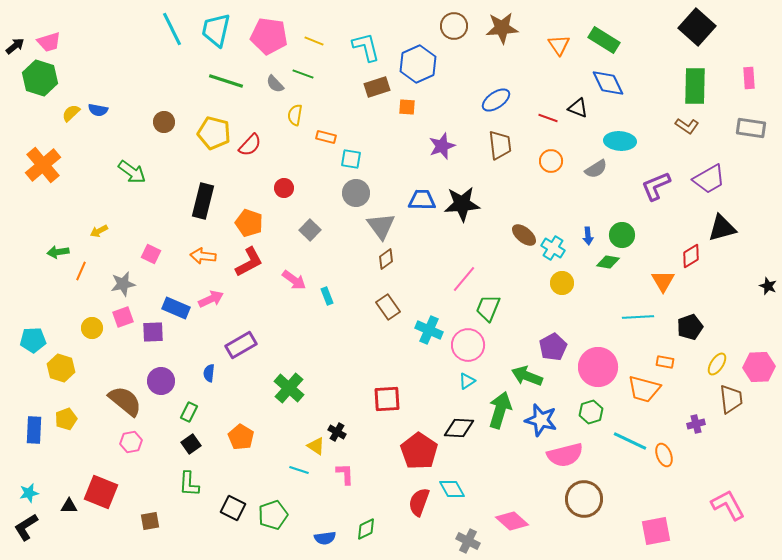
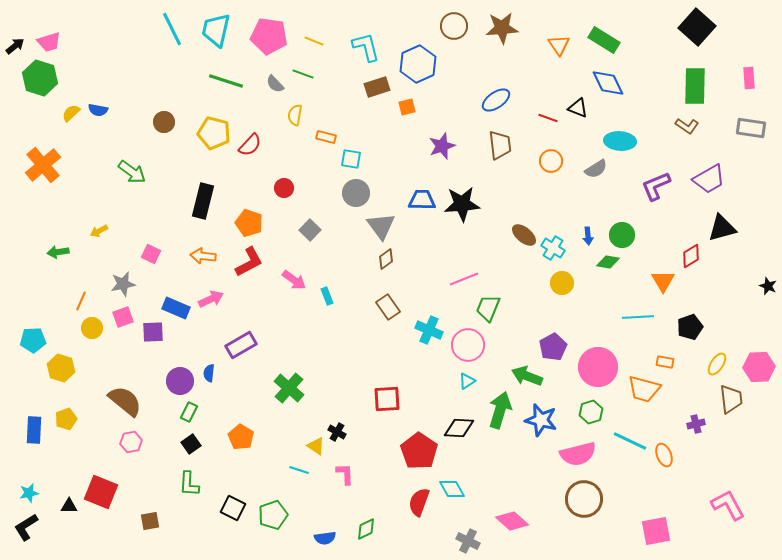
orange square at (407, 107): rotated 18 degrees counterclockwise
orange line at (81, 271): moved 30 px down
pink line at (464, 279): rotated 28 degrees clockwise
purple circle at (161, 381): moved 19 px right
pink semicircle at (565, 455): moved 13 px right, 1 px up
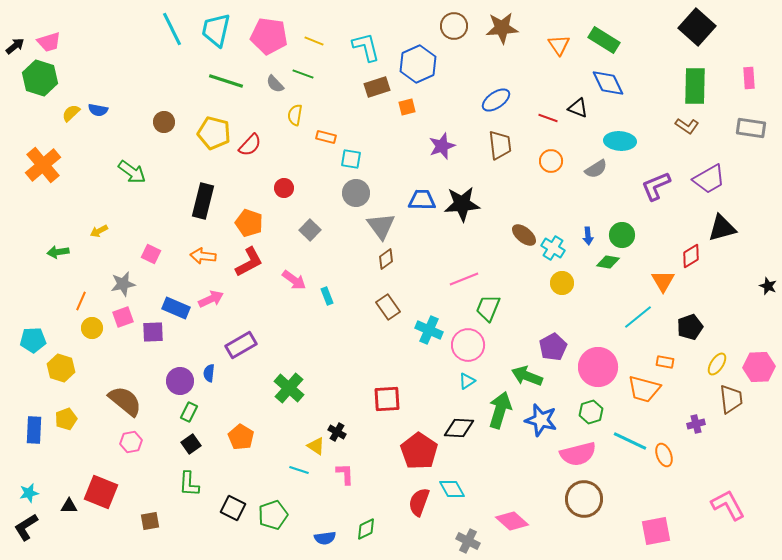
cyan line at (638, 317): rotated 36 degrees counterclockwise
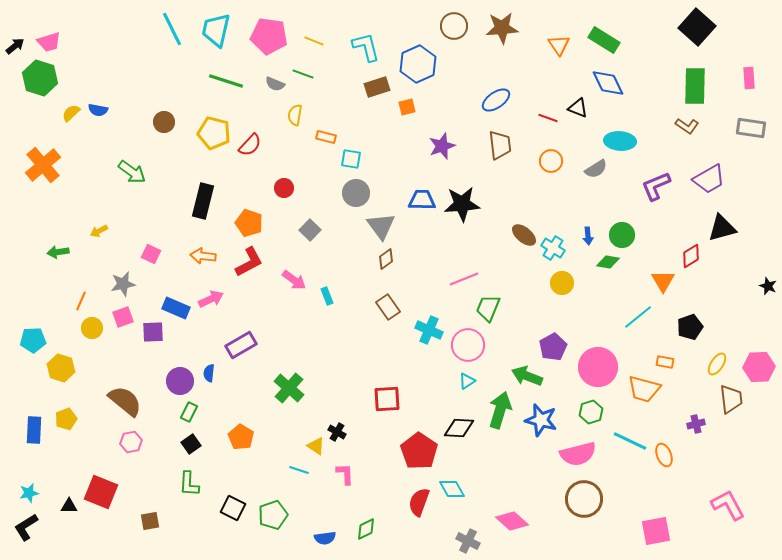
gray semicircle at (275, 84): rotated 24 degrees counterclockwise
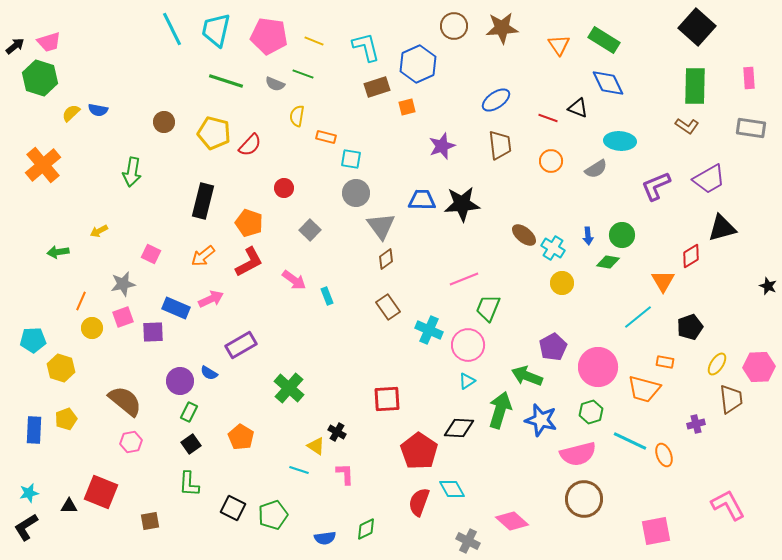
yellow semicircle at (295, 115): moved 2 px right, 1 px down
green arrow at (132, 172): rotated 64 degrees clockwise
orange arrow at (203, 256): rotated 45 degrees counterclockwise
blue semicircle at (209, 373): rotated 66 degrees counterclockwise
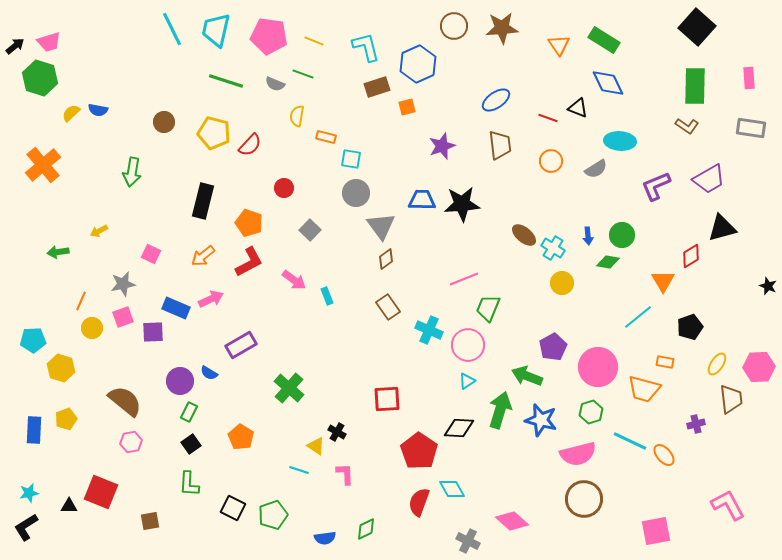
orange ellipse at (664, 455): rotated 20 degrees counterclockwise
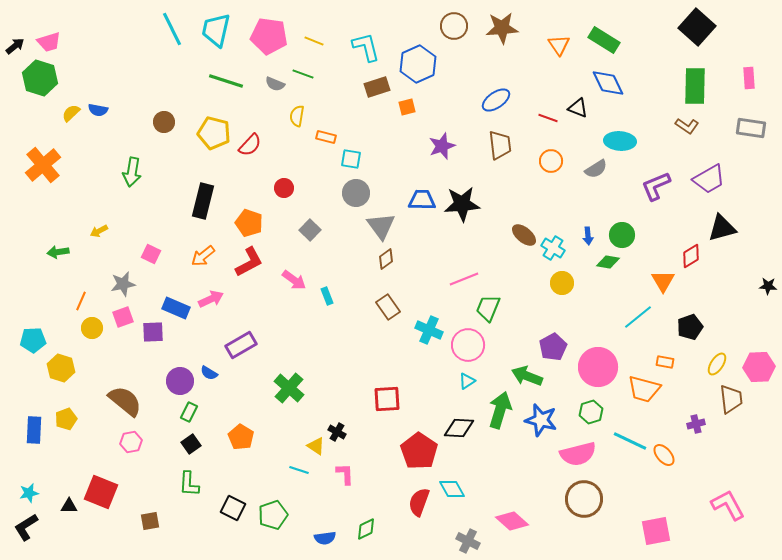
black star at (768, 286): rotated 18 degrees counterclockwise
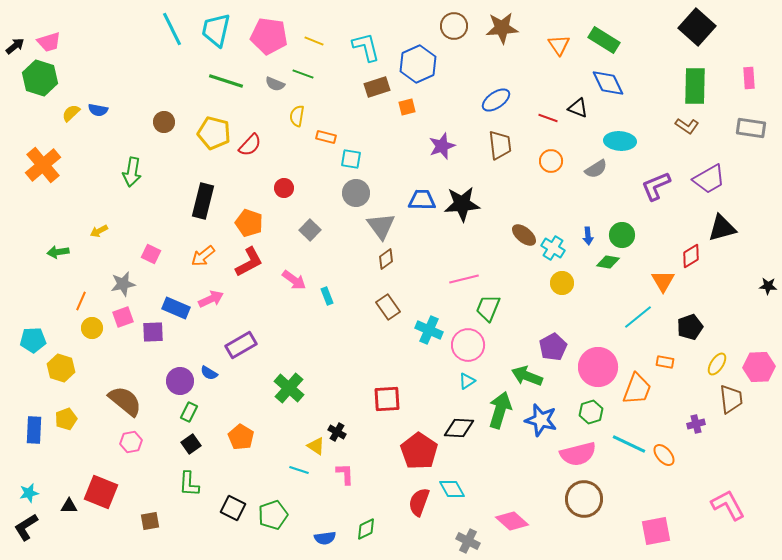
pink line at (464, 279): rotated 8 degrees clockwise
orange trapezoid at (644, 389): moved 7 px left; rotated 84 degrees counterclockwise
cyan line at (630, 441): moved 1 px left, 3 px down
